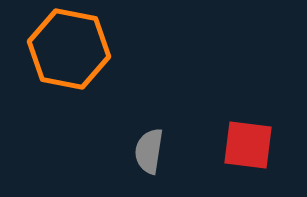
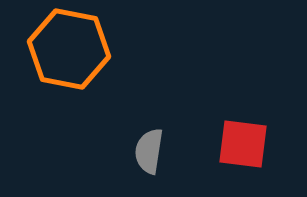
red square: moved 5 px left, 1 px up
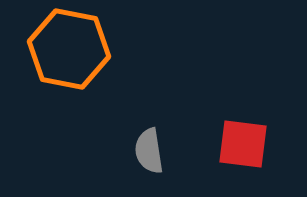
gray semicircle: rotated 18 degrees counterclockwise
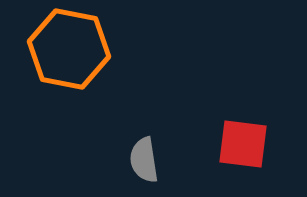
gray semicircle: moved 5 px left, 9 px down
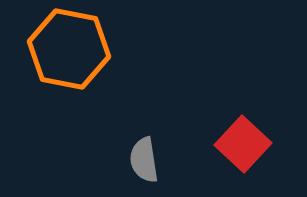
red square: rotated 36 degrees clockwise
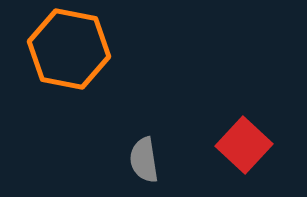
red square: moved 1 px right, 1 px down
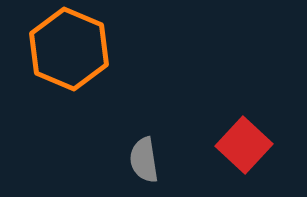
orange hexagon: rotated 12 degrees clockwise
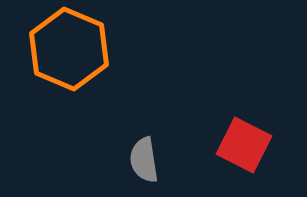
red square: rotated 16 degrees counterclockwise
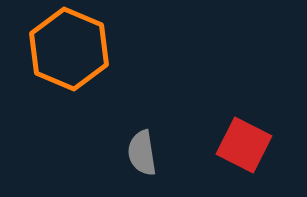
gray semicircle: moved 2 px left, 7 px up
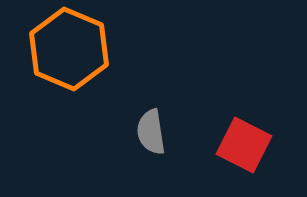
gray semicircle: moved 9 px right, 21 px up
